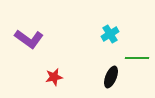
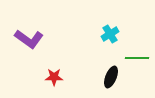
red star: rotated 12 degrees clockwise
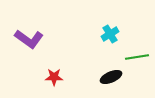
green line: moved 1 px up; rotated 10 degrees counterclockwise
black ellipse: rotated 45 degrees clockwise
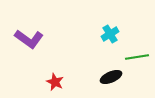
red star: moved 1 px right, 5 px down; rotated 24 degrees clockwise
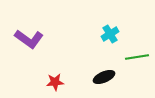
black ellipse: moved 7 px left
red star: rotated 30 degrees counterclockwise
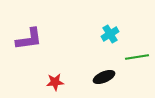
purple L-shape: rotated 44 degrees counterclockwise
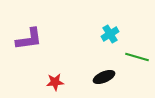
green line: rotated 25 degrees clockwise
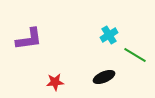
cyan cross: moved 1 px left, 1 px down
green line: moved 2 px left, 2 px up; rotated 15 degrees clockwise
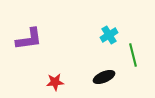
green line: moved 2 px left; rotated 45 degrees clockwise
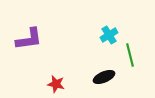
green line: moved 3 px left
red star: moved 1 px right, 2 px down; rotated 18 degrees clockwise
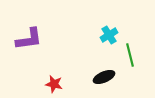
red star: moved 2 px left
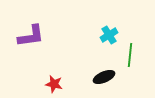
purple L-shape: moved 2 px right, 3 px up
green line: rotated 20 degrees clockwise
